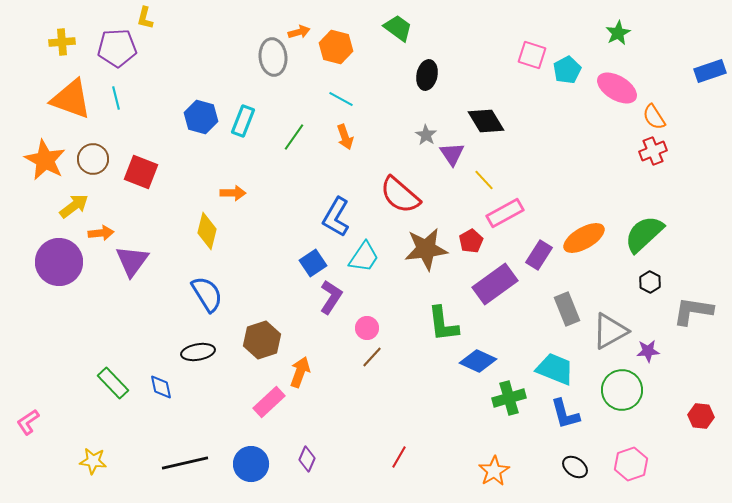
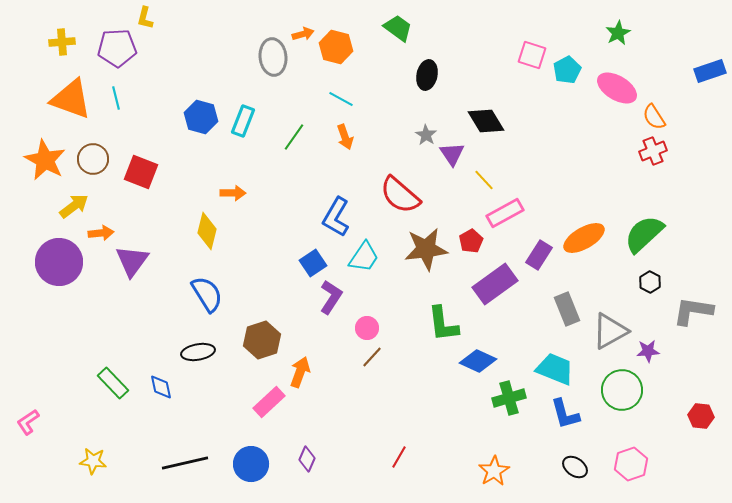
orange arrow at (299, 32): moved 4 px right, 2 px down
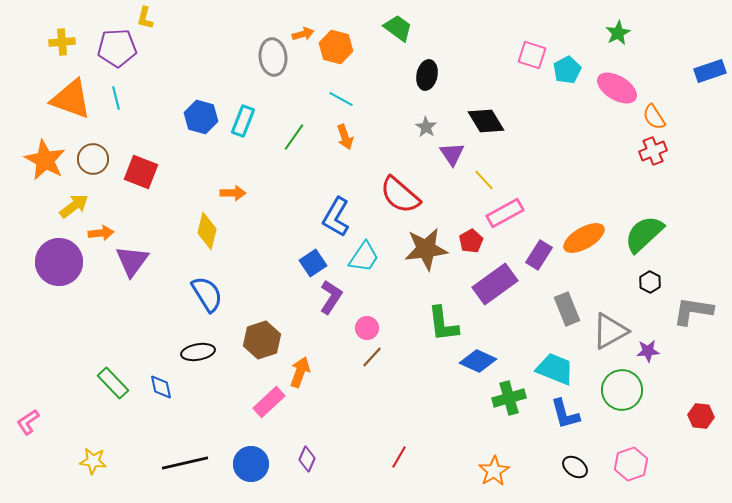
gray star at (426, 135): moved 8 px up
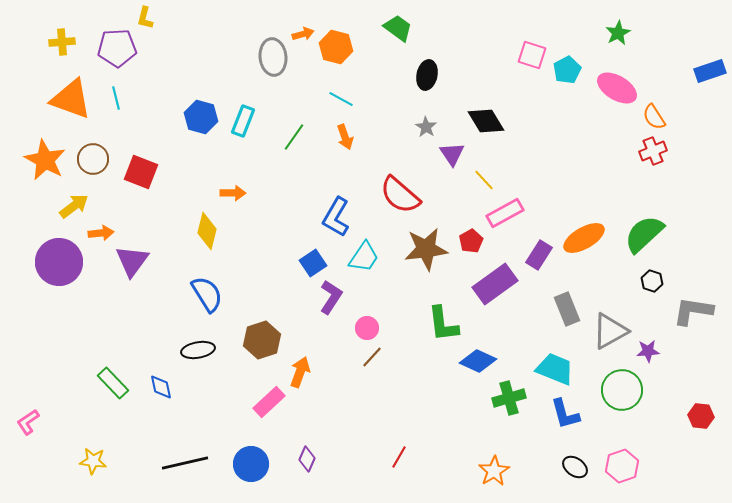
black hexagon at (650, 282): moved 2 px right, 1 px up; rotated 10 degrees counterclockwise
black ellipse at (198, 352): moved 2 px up
pink hexagon at (631, 464): moved 9 px left, 2 px down
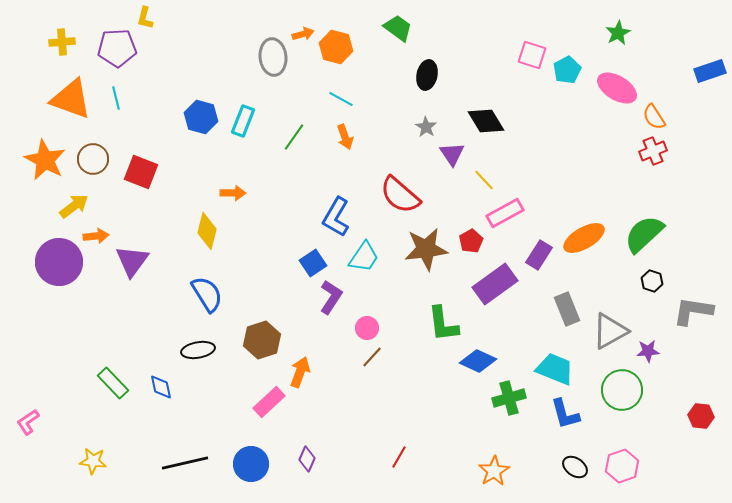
orange arrow at (101, 233): moved 5 px left, 3 px down
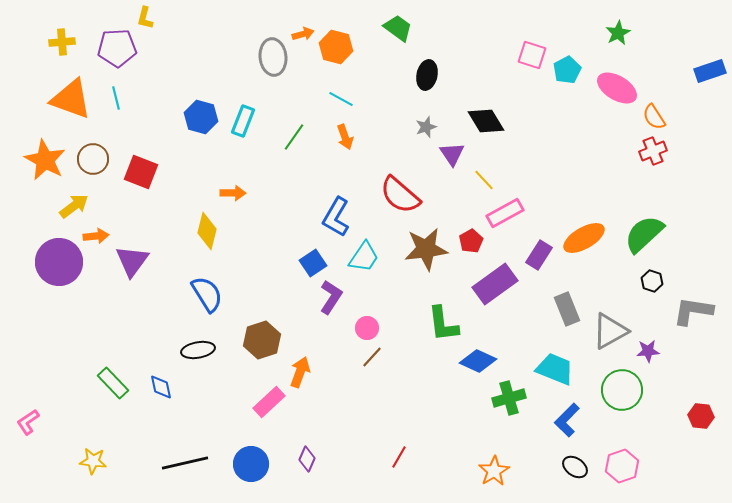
gray star at (426, 127): rotated 20 degrees clockwise
blue L-shape at (565, 414): moved 2 px right, 6 px down; rotated 60 degrees clockwise
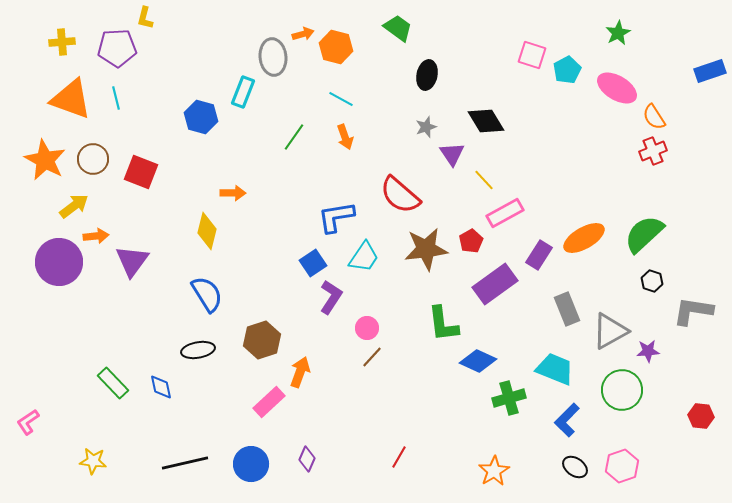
cyan rectangle at (243, 121): moved 29 px up
blue L-shape at (336, 217): rotated 51 degrees clockwise
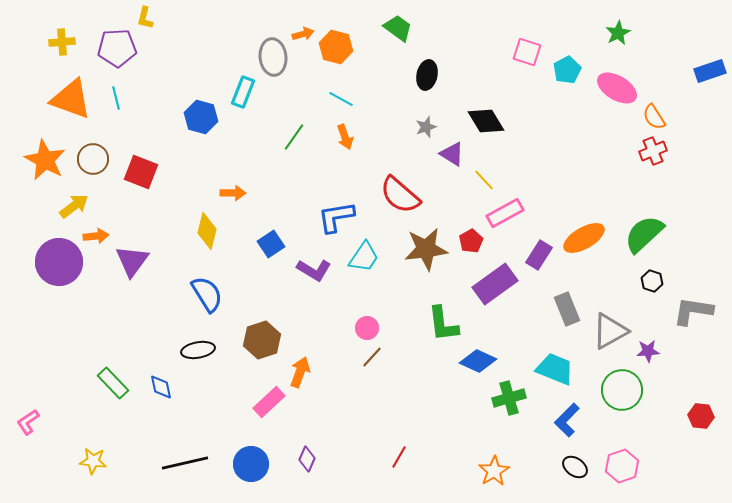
pink square at (532, 55): moved 5 px left, 3 px up
purple triangle at (452, 154): rotated 24 degrees counterclockwise
blue square at (313, 263): moved 42 px left, 19 px up
purple L-shape at (331, 297): moved 17 px left, 27 px up; rotated 88 degrees clockwise
